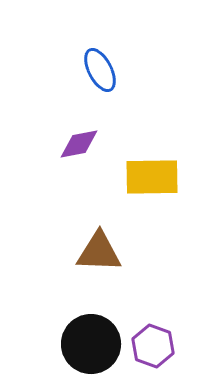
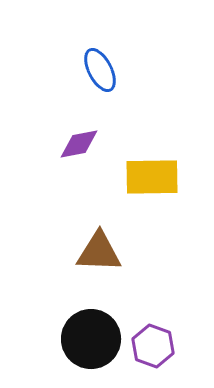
black circle: moved 5 px up
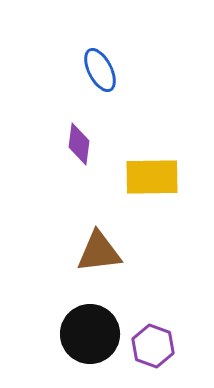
purple diamond: rotated 72 degrees counterclockwise
brown triangle: rotated 9 degrees counterclockwise
black circle: moved 1 px left, 5 px up
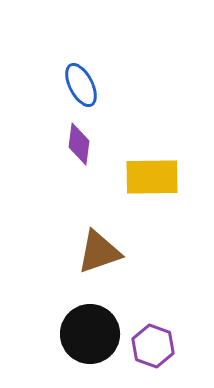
blue ellipse: moved 19 px left, 15 px down
brown triangle: rotated 12 degrees counterclockwise
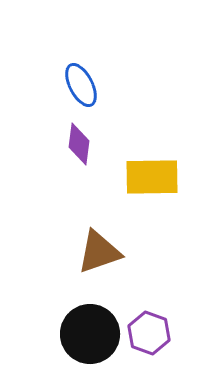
purple hexagon: moved 4 px left, 13 px up
